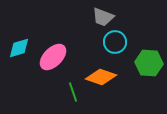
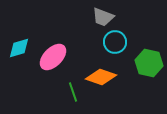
green hexagon: rotated 8 degrees clockwise
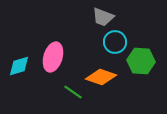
cyan diamond: moved 18 px down
pink ellipse: rotated 28 degrees counterclockwise
green hexagon: moved 8 px left, 2 px up; rotated 8 degrees counterclockwise
green line: rotated 36 degrees counterclockwise
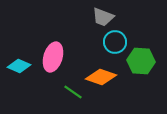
cyan diamond: rotated 40 degrees clockwise
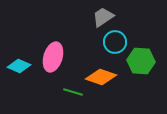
gray trapezoid: rotated 125 degrees clockwise
green line: rotated 18 degrees counterclockwise
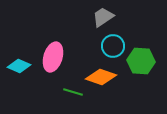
cyan circle: moved 2 px left, 4 px down
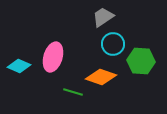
cyan circle: moved 2 px up
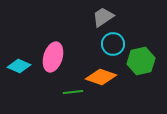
green hexagon: rotated 16 degrees counterclockwise
green line: rotated 24 degrees counterclockwise
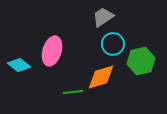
pink ellipse: moved 1 px left, 6 px up
cyan diamond: moved 1 px up; rotated 15 degrees clockwise
orange diamond: rotated 36 degrees counterclockwise
